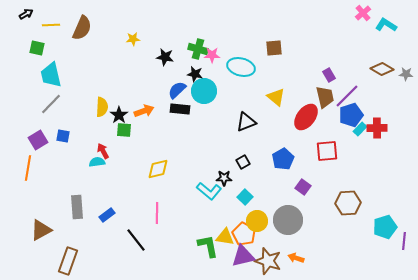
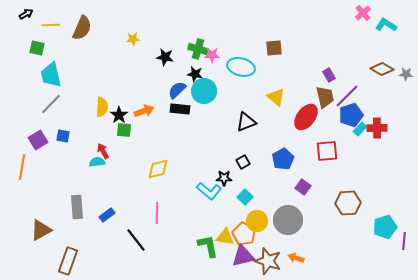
orange line at (28, 168): moved 6 px left, 1 px up
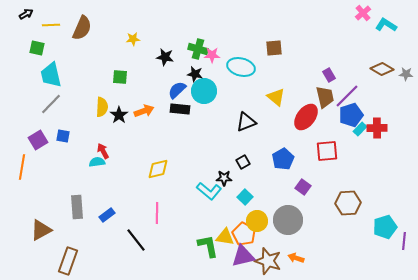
green square at (124, 130): moved 4 px left, 53 px up
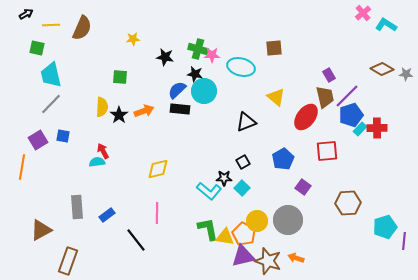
cyan square at (245, 197): moved 3 px left, 9 px up
green L-shape at (208, 246): moved 17 px up
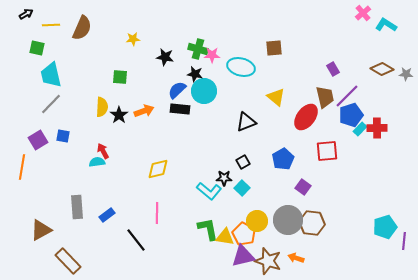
purple rectangle at (329, 75): moved 4 px right, 6 px up
brown hexagon at (348, 203): moved 36 px left, 20 px down; rotated 10 degrees clockwise
brown rectangle at (68, 261): rotated 64 degrees counterclockwise
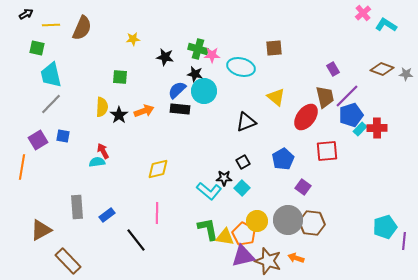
brown diamond at (382, 69): rotated 10 degrees counterclockwise
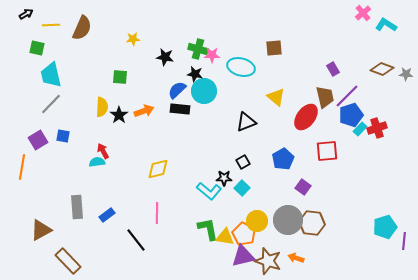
red cross at (377, 128): rotated 18 degrees counterclockwise
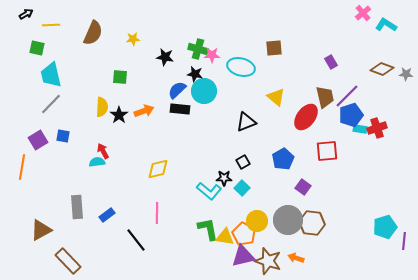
brown semicircle at (82, 28): moved 11 px right, 5 px down
purple rectangle at (333, 69): moved 2 px left, 7 px up
cyan rectangle at (360, 129): rotated 56 degrees clockwise
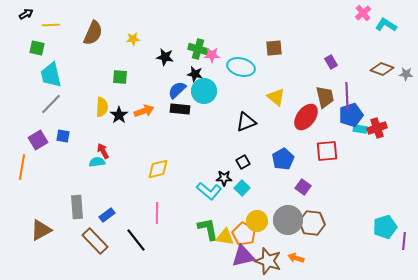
purple line at (347, 96): rotated 48 degrees counterclockwise
brown rectangle at (68, 261): moved 27 px right, 20 px up
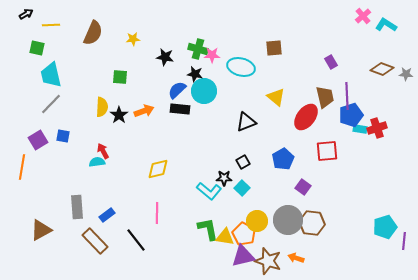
pink cross at (363, 13): moved 3 px down
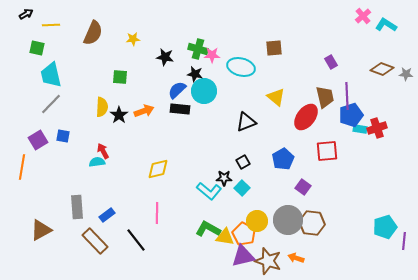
green L-shape at (208, 229): rotated 50 degrees counterclockwise
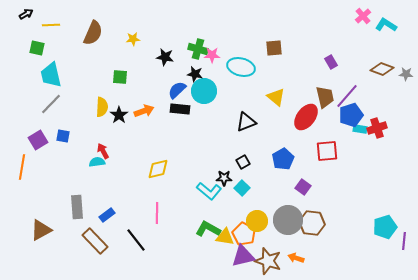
purple line at (347, 96): rotated 44 degrees clockwise
